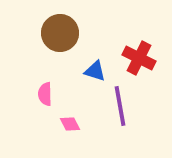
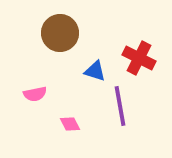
pink semicircle: moved 10 px left; rotated 100 degrees counterclockwise
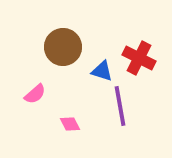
brown circle: moved 3 px right, 14 px down
blue triangle: moved 7 px right
pink semicircle: rotated 30 degrees counterclockwise
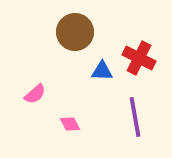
brown circle: moved 12 px right, 15 px up
blue triangle: rotated 15 degrees counterclockwise
purple line: moved 15 px right, 11 px down
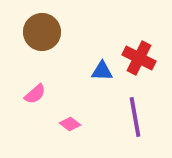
brown circle: moved 33 px left
pink diamond: rotated 25 degrees counterclockwise
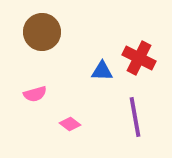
pink semicircle: rotated 25 degrees clockwise
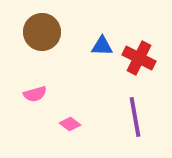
blue triangle: moved 25 px up
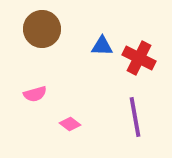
brown circle: moved 3 px up
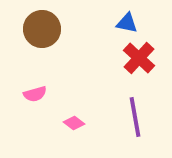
blue triangle: moved 25 px right, 23 px up; rotated 10 degrees clockwise
red cross: rotated 16 degrees clockwise
pink diamond: moved 4 px right, 1 px up
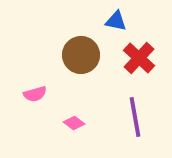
blue triangle: moved 11 px left, 2 px up
brown circle: moved 39 px right, 26 px down
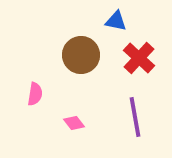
pink semicircle: rotated 65 degrees counterclockwise
pink diamond: rotated 15 degrees clockwise
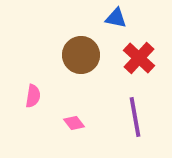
blue triangle: moved 3 px up
pink semicircle: moved 2 px left, 2 px down
